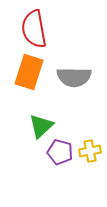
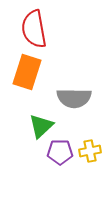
orange rectangle: moved 2 px left
gray semicircle: moved 21 px down
purple pentagon: rotated 15 degrees counterclockwise
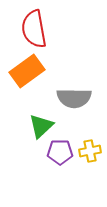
orange rectangle: moved 1 px up; rotated 36 degrees clockwise
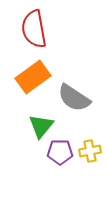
orange rectangle: moved 6 px right, 6 px down
gray semicircle: rotated 32 degrees clockwise
green triangle: rotated 8 degrees counterclockwise
